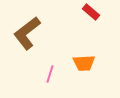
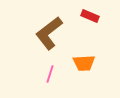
red rectangle: moved 1 px left, 4 px down; rotated 18 degrees counterclockwise
brown L-shape: moved 22 px right
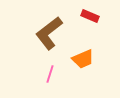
orange trapezoid: moved 1 px left, 4 px up; rotated 20 degrees counterclockwise
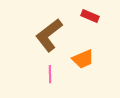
brown L-shape: moved 2 px down
pink line: rotated 18 degrees counterclockwise
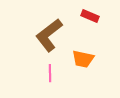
orange trapezoid: rotated 35 degrees clockwise
pink line: moved 1 px up
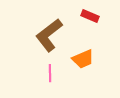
orange trapezoid: rotated 35 degrees counterclockwise
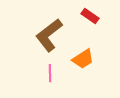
red rectangle: rotated 12 degrees clockwise
orange trapezoid: rotated 10 degrees counterclockwise
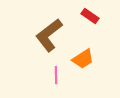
pink line: moved 6 px right, 2 px down
